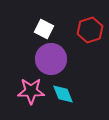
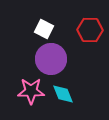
red hexagon: rotated 20 degrees clockwise
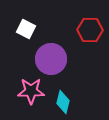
white square: moved 18 px left
cyan diamond: moved 8 px down; rotated 35 degrees clockwise
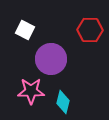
white square: moved 1 px left, 1 px down
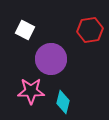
red hexagon: rotated 10 degrees counterclockwise
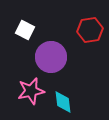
purple circle: moved 2 px up
pink star: rotated 12 degrees counterclockwise
cyan diamond: rotated 20 degrees counterclockwise
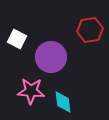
white square: moved 8 px left, 9 px down
pink star: rotated 16 degrees clockwise
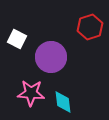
red hexagon: moved 3 px up; rotated 10 degrees counterclockwise
pink star: moved 2 px down
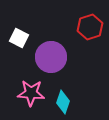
white square: moved 2 px right, 1 px up
cyan diamond: rotated 25 degrees clockwise
